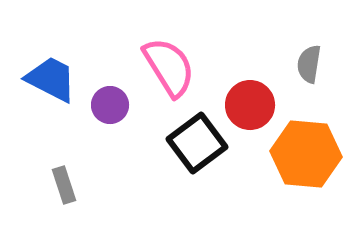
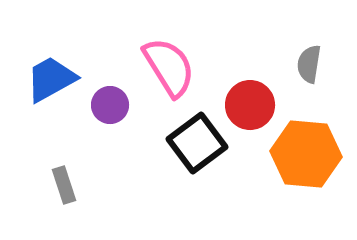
blue trapezoid: rotated 56 degrees counterclockwise
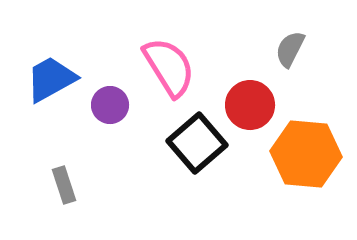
gray semicircle: moved 19 px left, 15 px up; rotated 18 degrees clockwise
black square: rotated 4 degrees counterclockwise
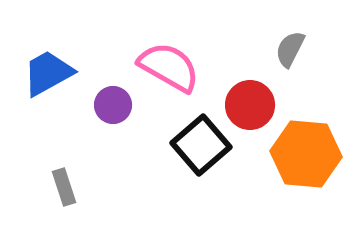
pink semicircle: rotated 28 degrees counterclockwise
blue trapezoid: moved 3 px left, 6 px up
purple circle: moved 3 px right
black square: moved 4 px right, 2 px down
gray rectangle: moved 2 px down
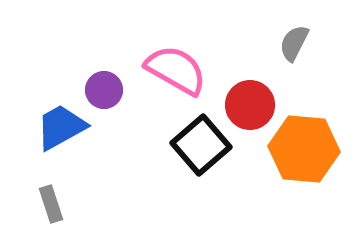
gray semicircle: moved 4 px right, 6 px up
pink semicircle: moved 7 px right, 3 px down
blue trapezoid: moved 13 px right, 54 px down
purple circle: moved 9 px left, 15 px up
orange hexagon: moved 2 px left, 5 px up
gray rectangle: moved 13 px left, 17 px down
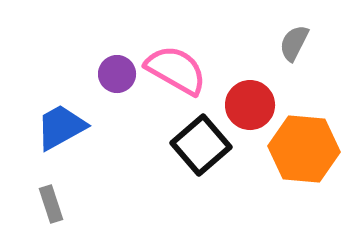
purple circle: moved 13 px right, 16 px up
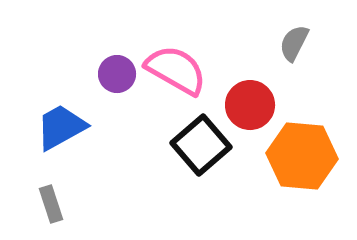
orange hexagon: moved 2 px left, 7 px down
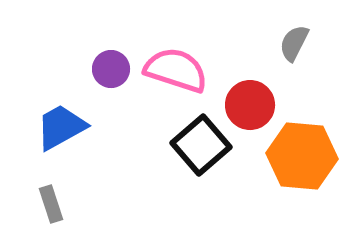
pink semicircle: rotated 12 degrees counterclockwise
purple circle: moved 6 px left, 5 px up
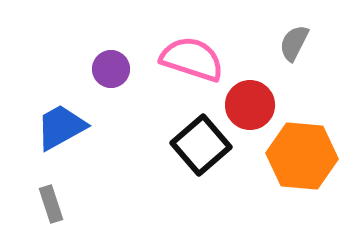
pink semicircle: moved 16 px right, 11 px up
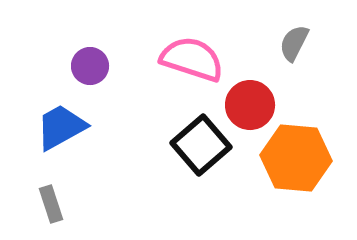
purple circle: moved 21 px left, 3 px up
orange hexagon: moved 6 px left, 2 px down
